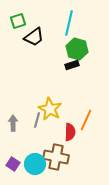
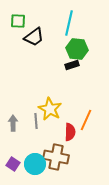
green square: rotated 21 degrees clockwise
green hexagon: rotated 10 degrees counterclockwise
gray line: moved 1 px left, 1 px down; rotated 21 degrees counterclockwise
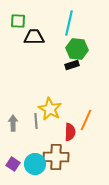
black trapezoid: rotated 145 degrees counterclockwise
brown cross: rotated 10 degrees counterclockwise
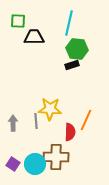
yellow star: rotated 25 degrees counterclockwise
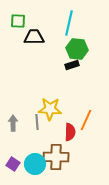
gray line: moved 1 px right, 1 px down
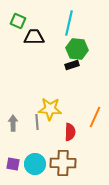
green square: rotated 21 degrees clockwise
orange line: moved 9 px right, 3 px up
brown cross: moved 7 px right, 6 px down
purple square: rotated 24 degrees counterclockwise
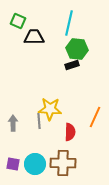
gray line: moved 2 px right, 1 px up
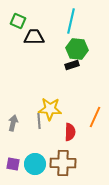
cyan line: moved 2 px right, 2 px up
gray arrow: rotated 14 degrees clockwise
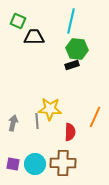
gray line: moved 2 px left
